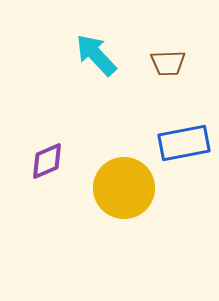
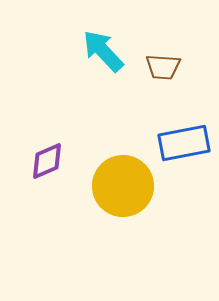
cyan arrow: moved 7 px right, 4 px up
brown trapezoid: moved 5 px left, 4 px down; rotated 6 degrees clockwise
yellow circle: moved 1 px left, 2 px up
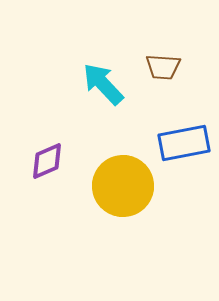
cyan arrow: moved 33 px down
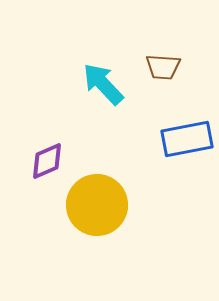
blue rectangle: moved 3 px right, 4 px up
yellow circle: moved 26 px left, 19 px down
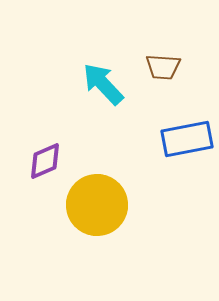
purple diamond: moved 2 px left
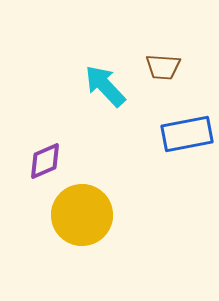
cyan arrow: moved 2 px right, 2 px down
blue rectangle: moved 5 px up
yellow circle: moved 15 px left, 10 px down
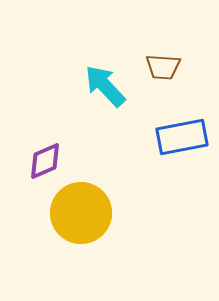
blue rectangle: moved 5 px left, 3 px down
yellow circle: moved 1 px left, 2 px up
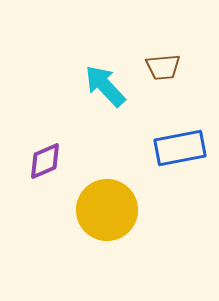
brown trapezoid: rotated 9 degrees counterclockwise
blue rectangle: moved 2 px left, 11 px down
yellow circle: moved 26 px right, 3 px up
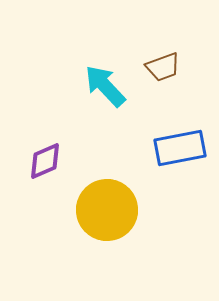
brown trapezoid: rotated 15 degrees counterclockwise
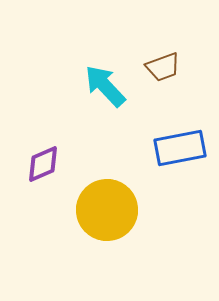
purple diamond: moved 2 px left, 3 px down
